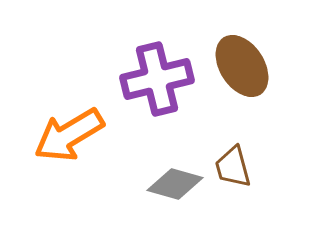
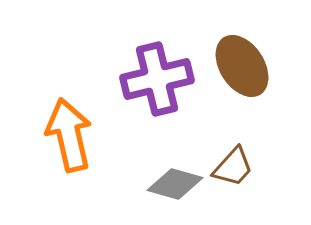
orange arrow: rotated 108 degrees clockwise
brown trapezoid: rotated 123 degrees counterclockwise
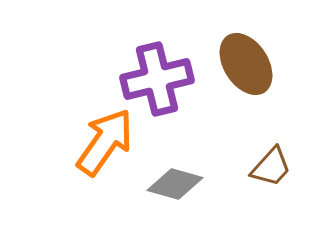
brown ellipse: moved 4 px right, 2 px up
orange arrow: moved 36 px right, 7 px down; rotated 48 degrees clockwise
brown trapezoid: moved 38 px right
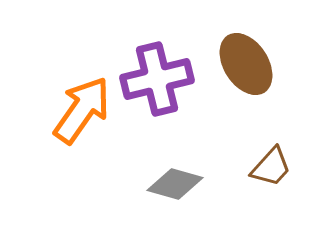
orange arrow: moved 23 px left, 32 px up
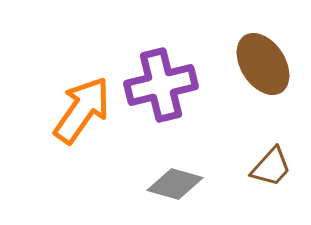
brown ellipse: moved 17 px right
purple cross: moved 4 px right, 6 px down
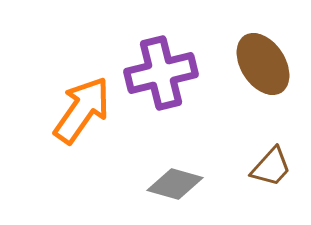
purple cross: moved 12 px up
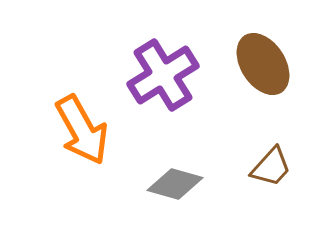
purple cross: moved 2 px right, 2 px down; rotated 18 degrees counterclockwise
orange arrow: moved 20 px down; rotated 116 degrees clockwise
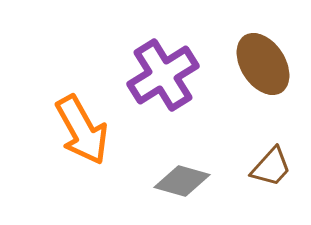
gray diamond: moved 7 px right, 3 px up
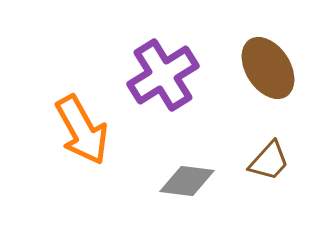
brown ellipse: moved 5 px right, 4 px down
brown trapezoid: moved 2 px left, 6 px up
gray diamond: moved 5 px right; rotated 8 degrees counterclockwise
